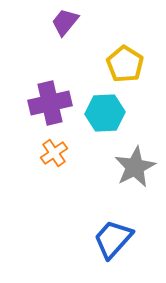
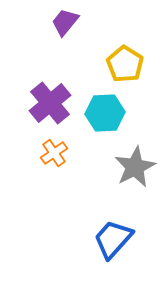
purple cross: rotated 27 degrees counterclockwise
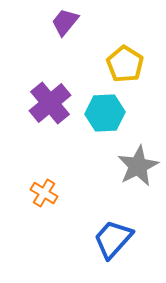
orange cross: moved 10 px left, 40 px down; rotated 24 degrees counterclockwise
gray star: moved 3 px right, 1 px up
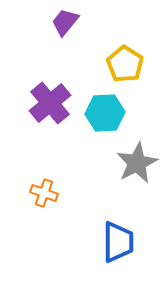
gray star: moved 1 px left, 3 px up
orange cross: rotated 12 degrees counterclockwise
blue trapezoid: moved 5 px right, 3 px down; rotated 138 degrees clockwise
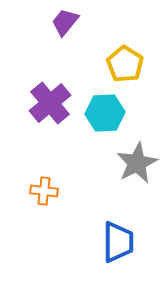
orange cross: moved 2 px up; rotated 12 degrees counterclockwise
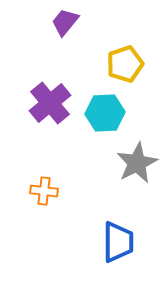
yellow pentagon: rotated 21 degrees clockwise
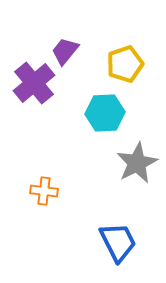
purple trapezoid: moved 29 px down
purple cross: moved 16 px left, 20 px up
blue trapezoid: rotated 27 degrees counterclockwise
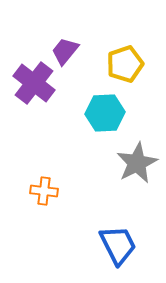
purple cross: rotated 12 degrees counterclockwise
blue trapezoid: moved 3 px down
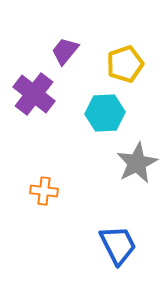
purple cross: moved 11 px down
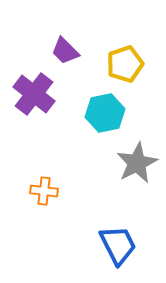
purple trapezoid: rotated 84 degrees counterclockwise
cyan hexagon: rotated 9 degrees counterclockwise
